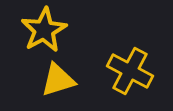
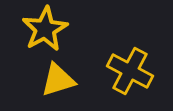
yellow star: moved 1 px right, 1 px up
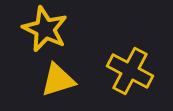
yellow star: rotated 18 degrees counterclockwise
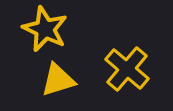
yellow cross: moved 3 px left, 2 px up; rotated 12 degrees clockwise
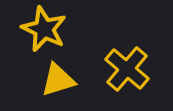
yellow star: moved 1 px left
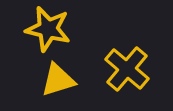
yellow star: moved 4 px right; rotated 12 degrees counterclockwise
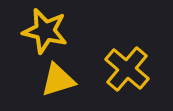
yellow star: moved 3 px left, 2 px down
